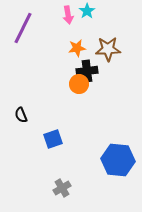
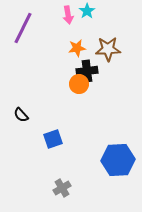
black semicircle: rotated 21 degrees counterclockwise
blue hexagon: rotated 8 degrees counterclockwise
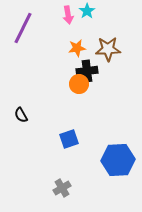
black semicircle: rotated 14 degrees clockwise
blue square: moved 16 px right
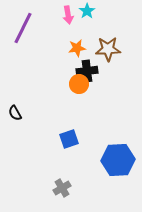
black semicircle: moved 6 px left, 2 px up
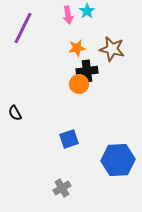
brown star: moved 4 px right; rotated 15 degrees clockwise
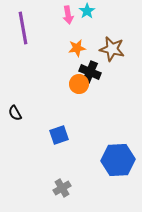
purple line: rotated 36 degrees counterclockwise
black cross: moved 3 px right, 1 px down; rotated 30 degrees clockwise
blue square: moved 10 px left, 4 px up
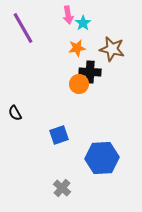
cyan star: moved 4 px left, 12 px down
purple line: rotated 20 degrees counterclockwise
black cross: rotated 20 degrees counterclockwise
blue hexagon: moved 16 px left, 2 px up
gray cross: rotated 18 degrees counterclockwise
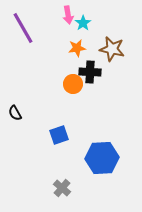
orange circle: moved 6 px left
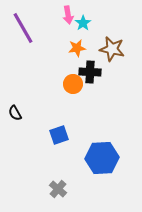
gray cross: moved 4 px left, 1 px down
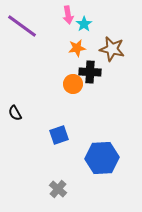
cyan star: moved 1 px right, 1 px down
purple line: moved 1 px left, 2 px up; rotated 24 degrees counterclockwise
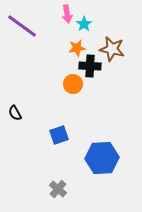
pink arrow: moved 1 px left, 1 px up
black cross: moved 6 px up
